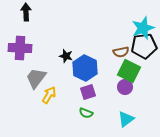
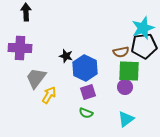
green square: rotated 25 degrees counterclockwise
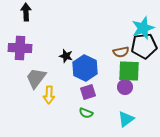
yellow arrow: rotated 150 degrees clockwise
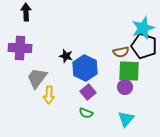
black pentagon: rotated 25 degrees clockwise
gray trapezoid: moved 1 px right
purple square: rotated 21 degrees counterclockwise
cyan triangle: rotated 12 degrees counterclockwise
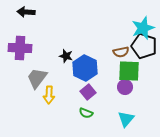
black arrow: rotated 84 degrees counterclockwise
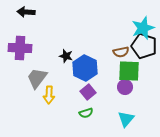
green semicircle: rotated 40 degrees counterclockwise
